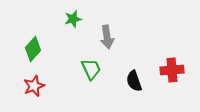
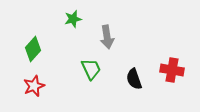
red cross: rotated 15 degrees clockwise
black semicircle: moved 2 px up
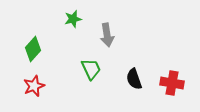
gray arrow: moved 2 px up
red cross: moved 13 px down
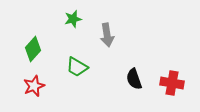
green trapezoid: moved 14 px left, 2 px up; rotated 145 degrees clockwise
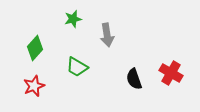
green diamond: moved 2 px right, 1 px up
red cross: moved 1 px left, 10 px up; rotated 20 degrees clockwise
